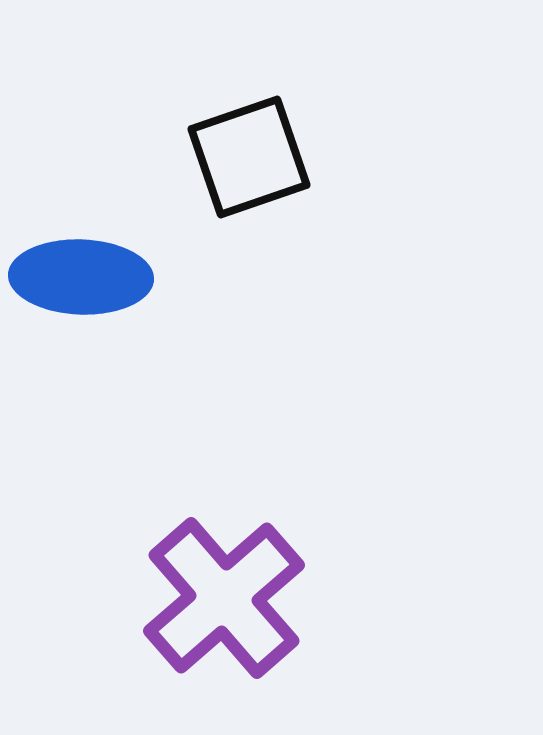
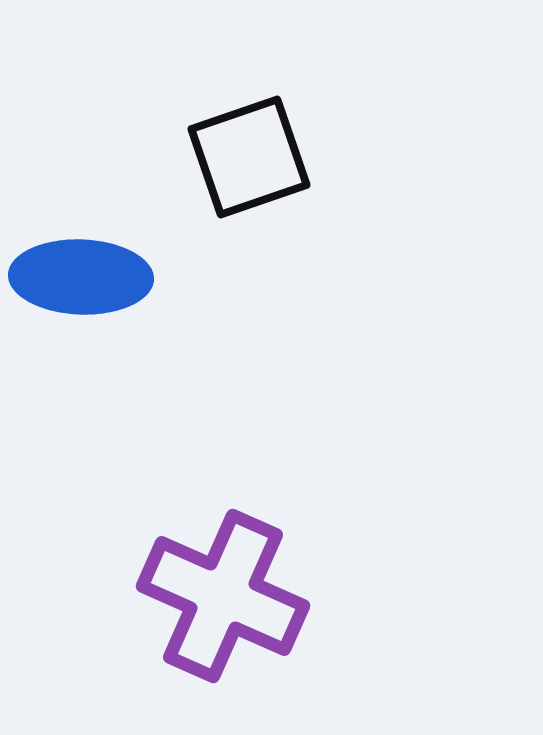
purple cross: moved 1 px left, 2 px up; rotated 25 degrees counterclockwise
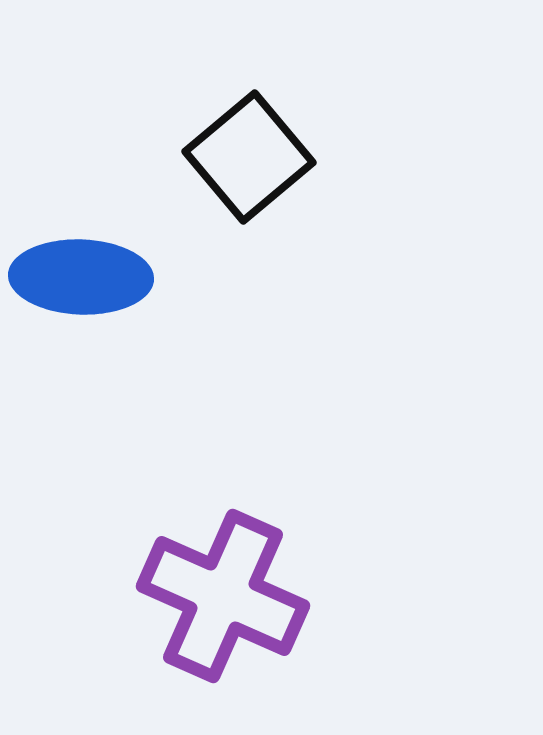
black square: rotated 21 degrees counterclockwise
